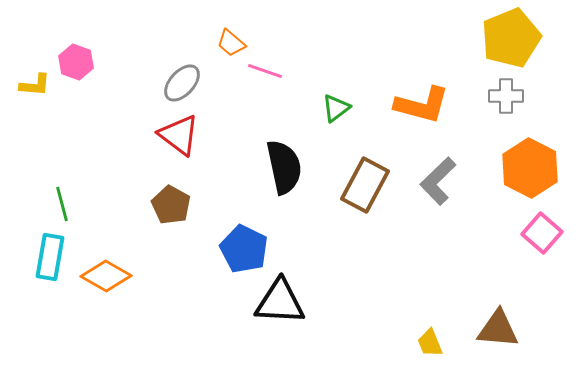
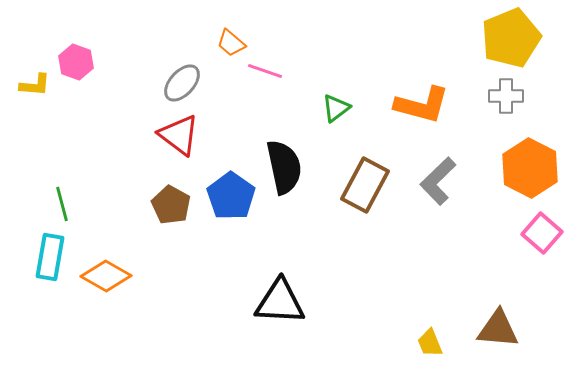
blue pentagon: moved 13 px left, 53 px up; rotated 9 degrees clockwise
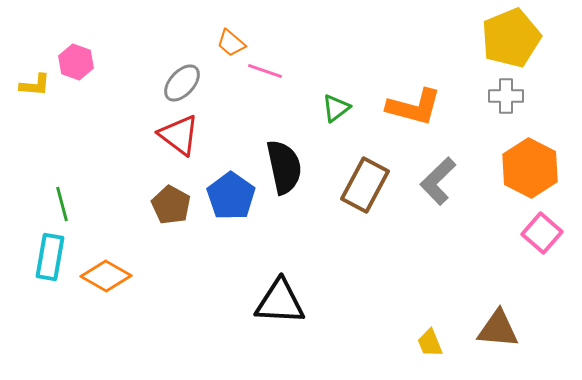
orange L-shape: moved 8 px left, 2 px down
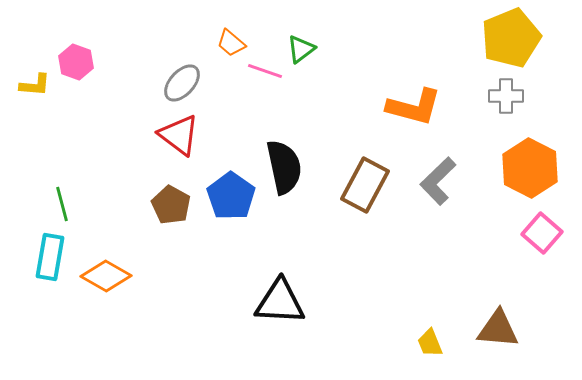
green triangle: moved 35 px left, 59 px up
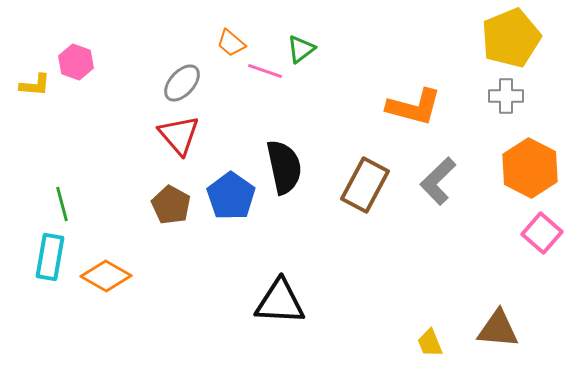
red triangle: rotated 12 degrees clockwise
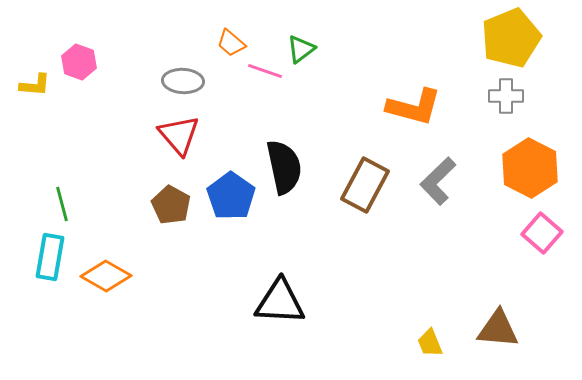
pink hexagon: moved 3 px right
gray ellipse: moved 1 px right, 2 px up; rotated 51 degrees clockwise
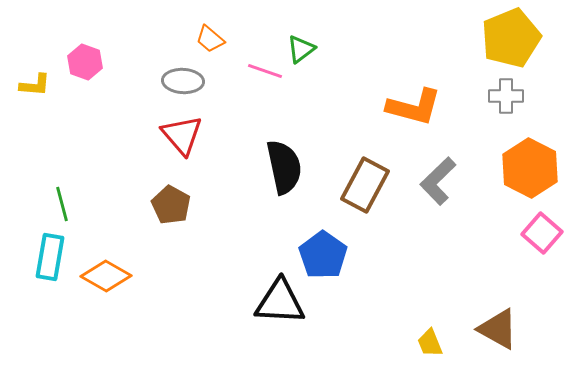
orange trapezoid: moved 21 px left, 4 px up
pink hexagon: moved 6 px right
red triangle: moved 3 px right
blue pentagon: moved 92 px right, 59 px down
brown triangle: rotated 24 degrees clockwise
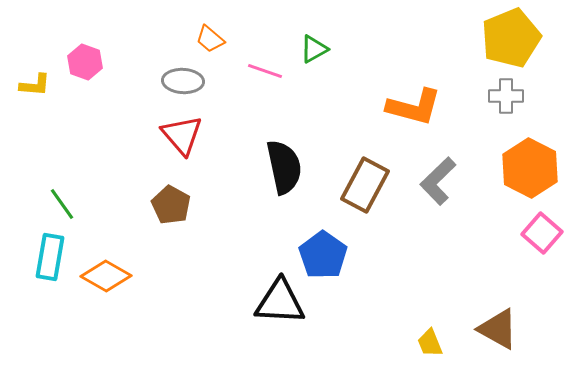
green triangle: moved 13 px right; rotated 8 degrees clockwise
green line: rotated 20 degrees counterclockwise
